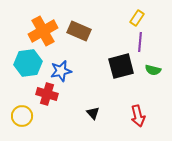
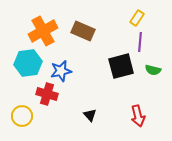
brown rectangle: moved 4 px right
black triangle: moved 3 px left, 2 px down
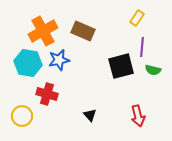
purple line: moved 2 px right, 5 px down
cyan hexagon: rotated 16 degrees clockwise
blue star: moved 2 px left, 11 px up
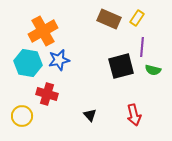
brown rectangle: moved 26 px right, 12 px up
red arrow: moved 4 px left, 1 px up
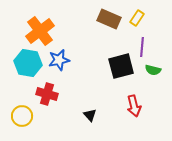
orange cross: moved 3 px left; rotated 8 degrees counterclockwise
red arrow: moved 9 px up
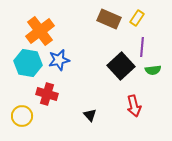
black square: rotated 28 degrees counterclockwise
green semicircle: rotated 21 degrees counterclockwise
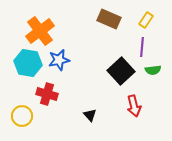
yellow rectangle: moved 9 px right, 2 px down
black square: moved 5 px down
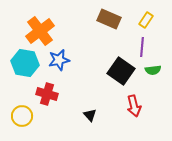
cyan hexagon: moved 3 px left
black square: rotated 12 degrees counterclockwise
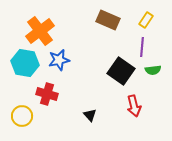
brown rectangle: moved 1 px left, 1 px down
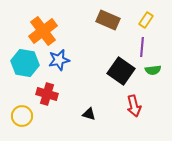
orange cross: moved 3 px right
black triangle: moved 1 px left, 1 px up; rotated 32 degrees counterclockwise
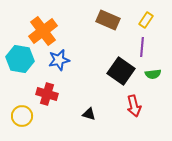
cyan hexagon: moved 5 px left, 4 px up
green semicircle: moved 4 px down
